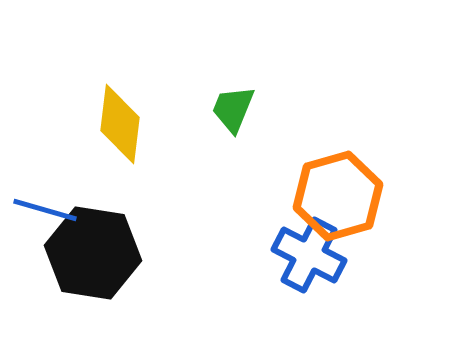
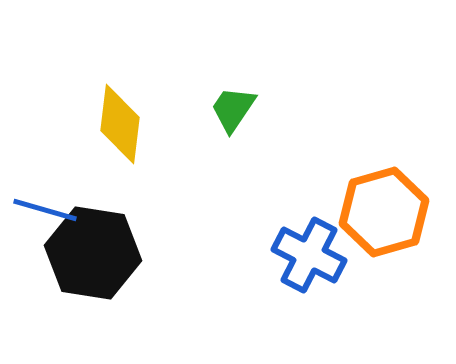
green trapezoid: rotated 12 degrees clockwise
orange hexagon: moved 46 px right, 16 px down
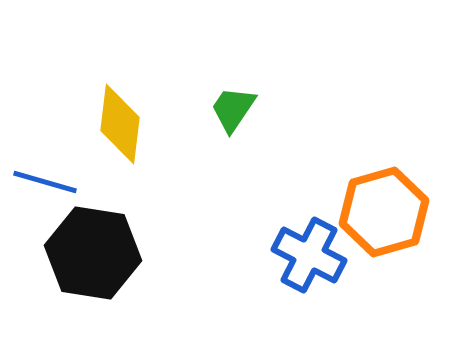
blue line: moved 28 px up
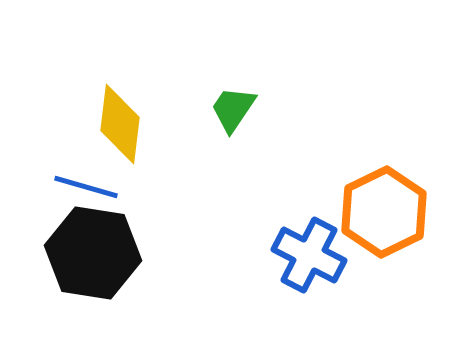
blue line: moved 41 px right, 5 px down
orange hexagon: rotated 10 degrees counterclockwise
